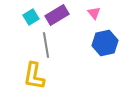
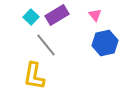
pink triangle: moved 1 px right, 2 px down
cyan square: rotated 14 degrees counterclockwise
gray line: rotated 30 degrees counterclockwise
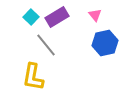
purple rectangle: moved 2 px down
yellow L-shape: moved 1 px left, 1 px down
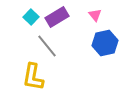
gray line: moved 1 px right, 1 px down
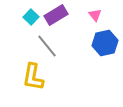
purple rectangle: moved 1 px left, 2 px up
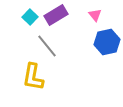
cyan square: moved 1 px left
blue hexagon: moved 2 px right, 1 px up
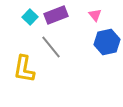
purple rectangle: rotated 10 degrees clockwise
gray line: moved 4 px right, 1 px down
yellow L-shape: moved 9 px left, 8 px up
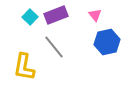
gray line: moved 3 px right
yellow L-shape: moved 2 px up
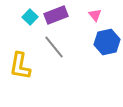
yellow L-shape: moved 4 px left, 1 px up
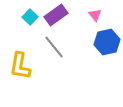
purple rectangle: rotated 15 degrees counterclockwise
